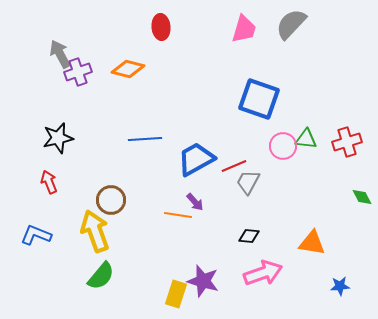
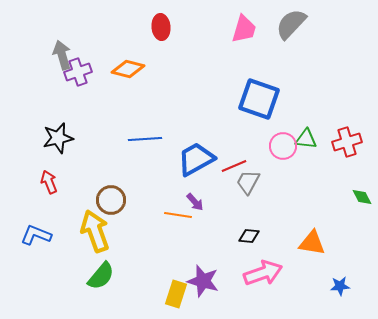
gray arrow: moved 2 px right, 1 px down; rotated 12 degrees clockwise
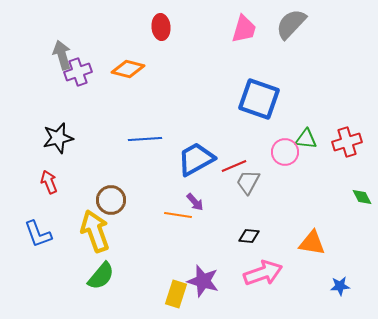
pink circle: moved 2 px right, 6 px down
blue L-shape: moved 2 px right, 1 px up; rotated 132 degrees counterclockwise
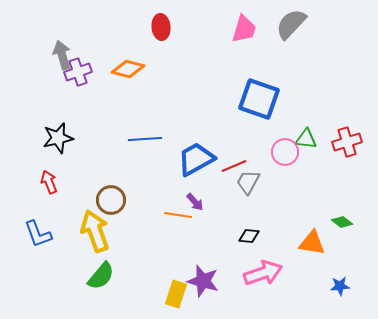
green diamond: moved 20 px left, 25 px down; rotated 25 degrees counterclockwise
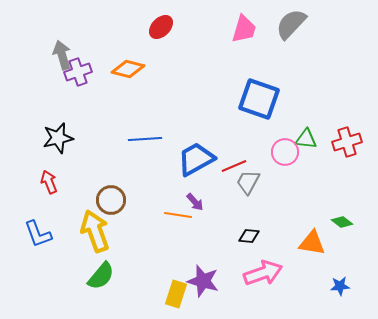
red ellipse: rotated 50 degrees clockwise
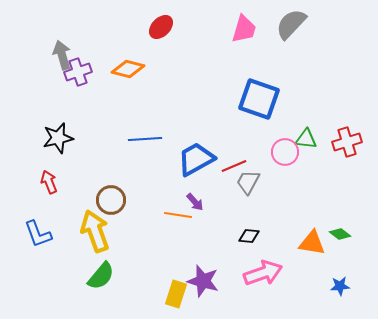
green diamond: moved 2 px left, 12 px down
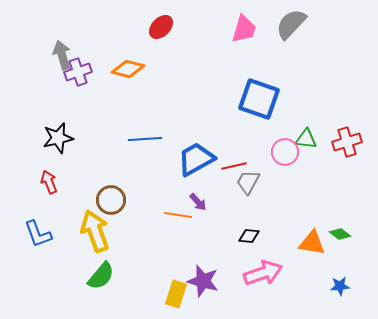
red line: rotated 10 degrees clockwise
purple arrow: moved 3 px right
